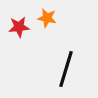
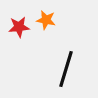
orange star: moved 1 px left, 2 px down
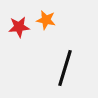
black line: moved 1 px left, 1 px up
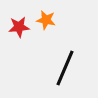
black line: rotated 6 degrees clockwise
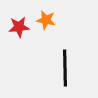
black line: rotated 24 degrees counterclockwise
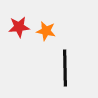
orange star: moved 11 px down
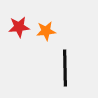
orange star: rotated 18 degrees counterclockwise
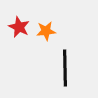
red star: rotated 30 degrees clockwise
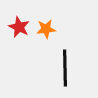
orange star: moved 2 px up
